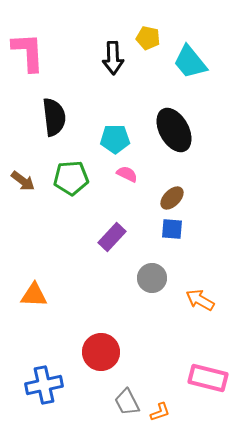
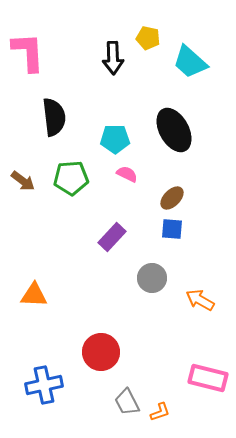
cyan trapezoid: rotated 9 degrees counterclockwise
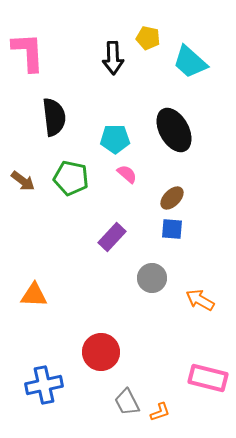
pink semicircle: rotated 15 degrees clockwise
green pentagon: rotated 16 degrees clockwise
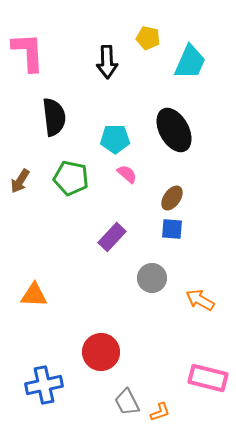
black arrow: moved 6 px left, 4 px down
cyan trapezoid: rotated 108 degrees counterclockwise
brown arrow: moved 3 px left; rotated 85 degrees clockwise
brown ellipse: rotated 10 degrees counterclockwise
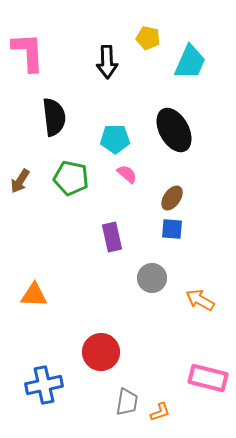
purple rectangle: rotated 56 degrees counterclockwise
gray trapezoid: rotated 144 degrees counterclockwise
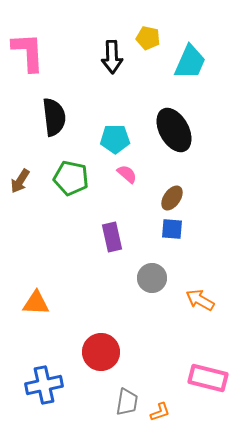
black arrow: moved 5 px right, 5 px up
orange triangle: moved 2 px right, 8 px down
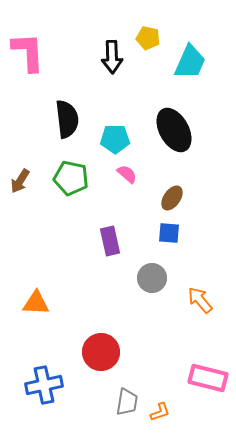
black semicircle: moved 13 px right, 2 px down
blue square: moved 3 px left, 4 px down
purple rectangle: moved 2 px left, 4 px down
orange arrow: rotated 20 degrees clockwise
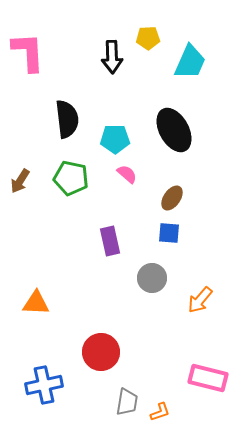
yellow pentagon: rotated 15 degrees counterclockwise
orange arrow: rotated 100 degrees counterclockwise
